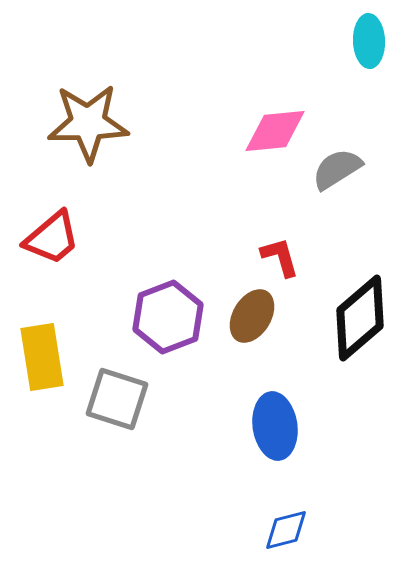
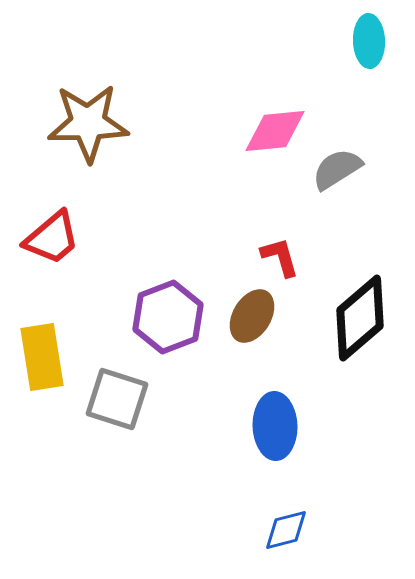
blue ellipse: rotated 6 degrees clockwise
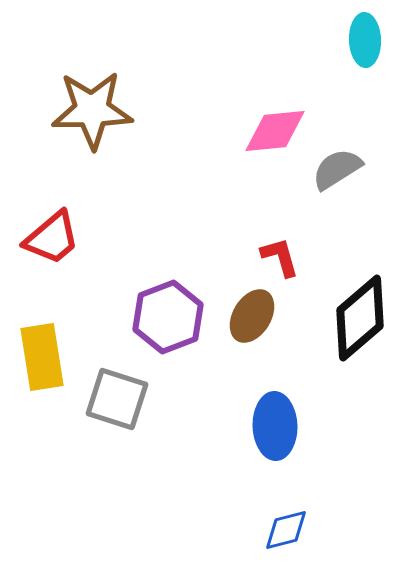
cyan ellipse: moved 4 px left, 1 px up
brown star: moved 4 px right, 13 px up
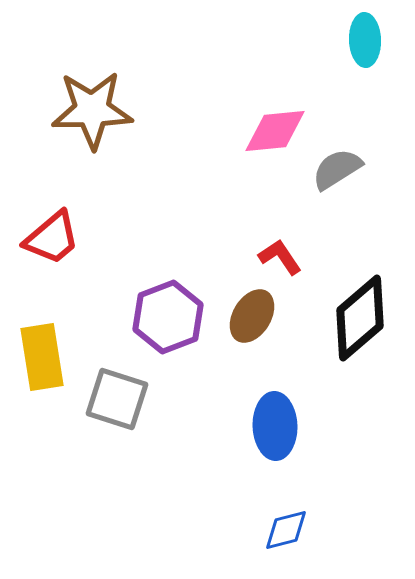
red L-shape: rotated 18 degrees counterclockwise
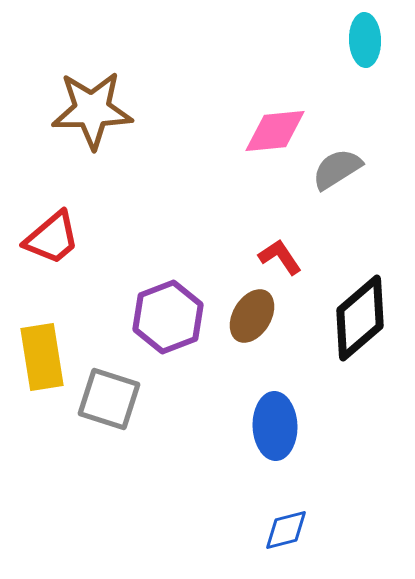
gray square: moved 8 px left
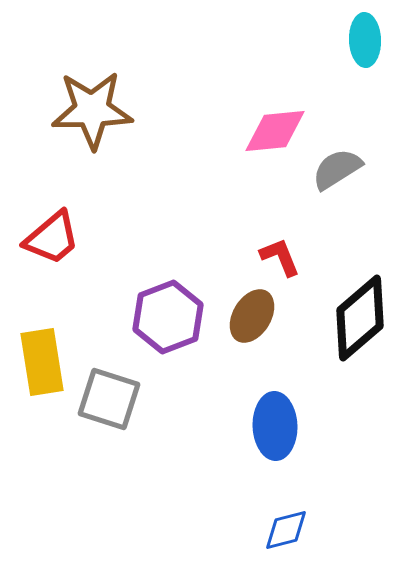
red L-shape: rotated 12 degrees clockwise
yellow rectangle: moved 5 px down
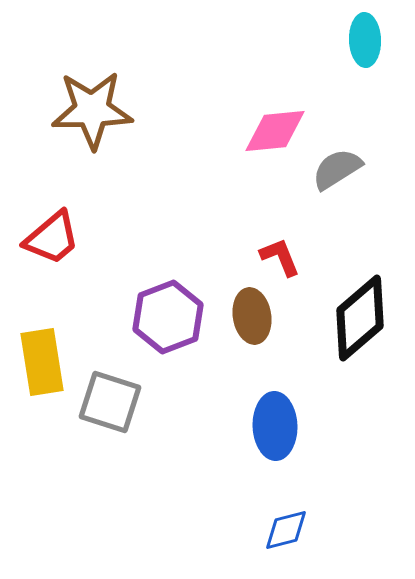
brown ellipse: rotated 40 degrees counterclockwise
gray square: moved 1 px right, 3 px down
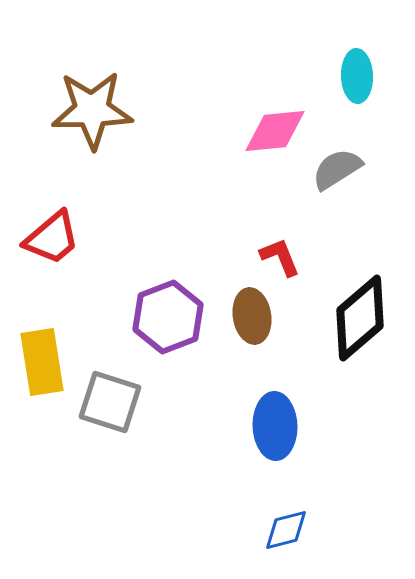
cyan ellipse: moved 8 px left, 36 px down
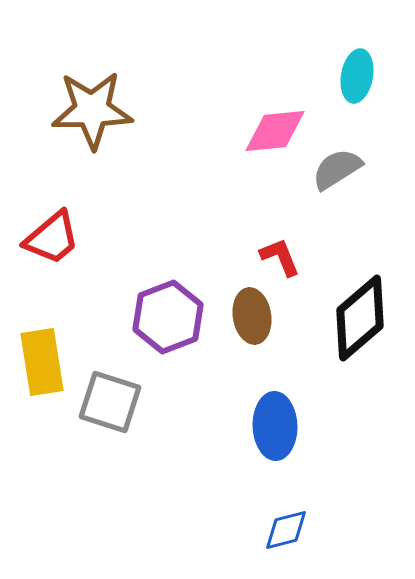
cyan ellipse: rotated 12 degrees clockwise
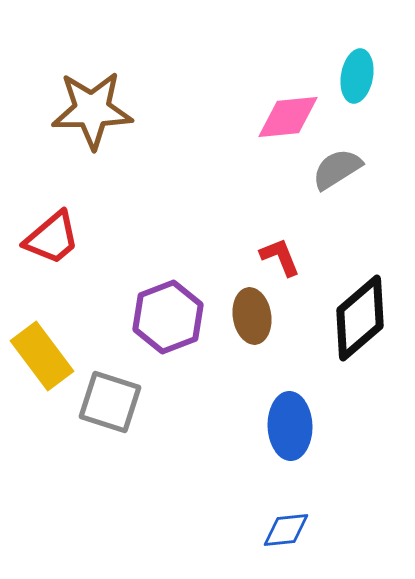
pink diamond: moved 13 px right, 14 px up
yellow rectangle: moved 6 px up; rotated 28 degrees counterclockwise
blue ellipse: moved 15 px right
blue diamond: rotated 9 degrees clockwise
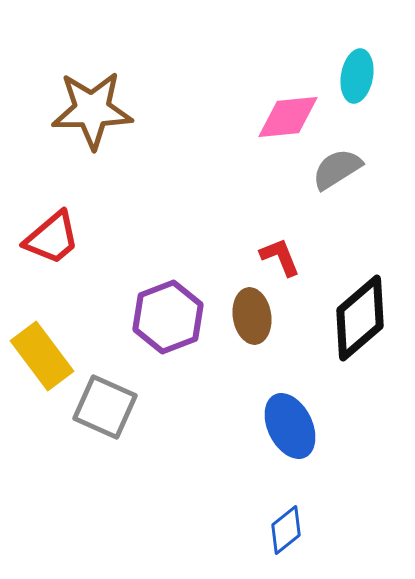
gray square: moved 5 px left, 5 px down; rotated 6 degrees clockwise
blue ellipse: rotated 24 degrees counterclockwise
blue diamond: rotated 33 degrees counterclockwise
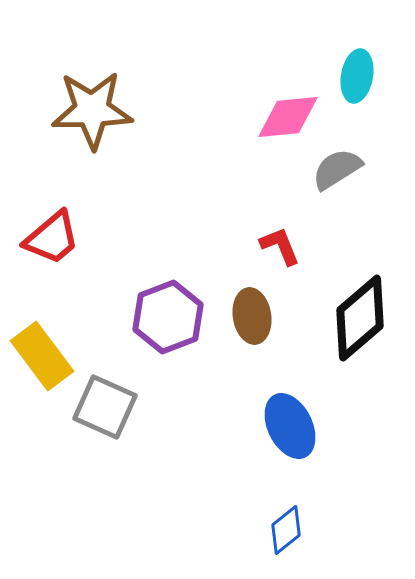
red L-shape: moved 11 px up
